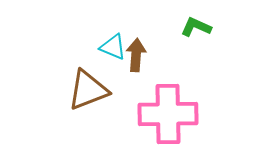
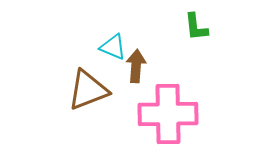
green L-shape: rotated 120 degrees counterclockwise
brown arrow: moved 11 px down
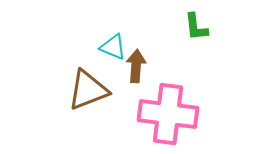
pink cross: rotated 8 degrees clockwise
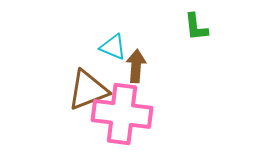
pink cross: moved 46 px left
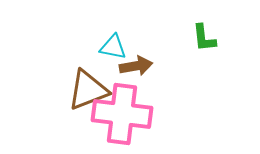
green L-shape: moved 8 px right, 11 px down
cyan triangle: rotated 12 degrees counterclockwise
brown arrow: rotated 76 degrees clockwise
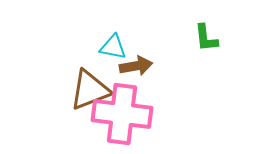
green L-shape: moved 2 px right
brown triangle: moved 2 px right
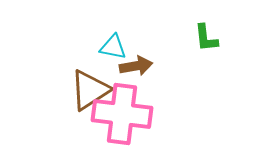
brown triangle: rotated 12 degrees counterclockwise
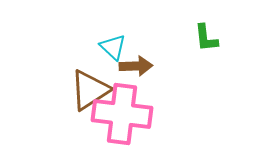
cyan triangle: rotated 32 degrees clockwise
brown arrow: rotated 8 degrees clockwise
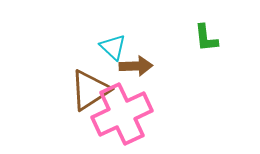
pink cross: rotated 32 degrees counterclockwise
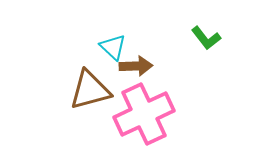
green L-shape: rotated 32 degrees counterclockwise
brown triangle: rotated 18 degrees clockwise
pink cross: moved 22 px right
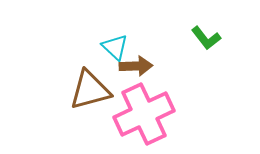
cyan triangle: moved 2 px right
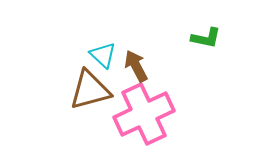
green L-shape: rotated 40 degrees counterclockwise
cyan triangle: moved 12 px left, 8 px down
brown arrow: rotated 116 degrees counterclockwise
